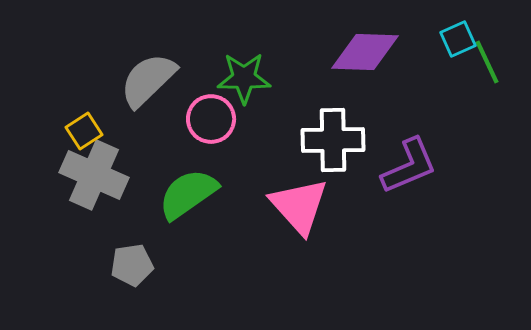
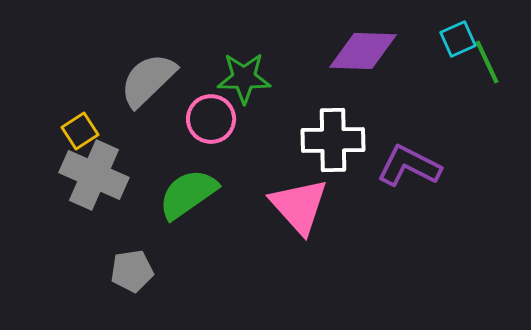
purple diamond: moved 2 px left, 1 px up
yellow square: moved 4 px left
purple L-shape: rotated 130 degrees counterclockwise
gray pentagon: moved 6 px down
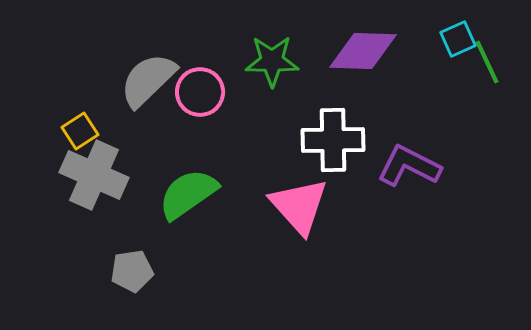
green star: moved 28 px right, 17 px up
pink circle: moved 11 px left, 27 px up
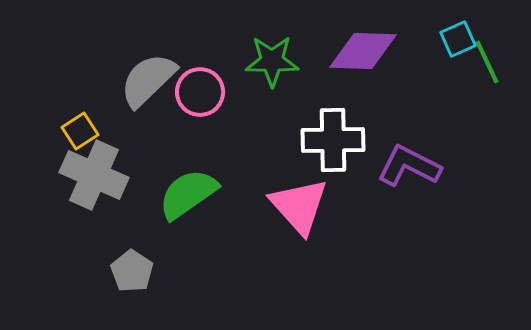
gray pentagon: rotated 30 degrees counterclockwise
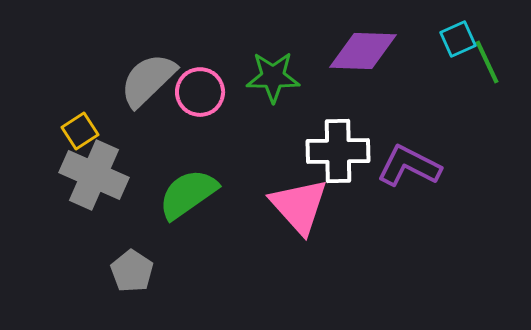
green star: moved 1 px right, 16 px down
white cross: moved 5 px right, 11 px down
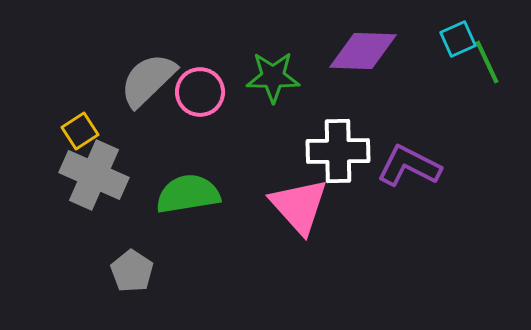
green semicircle: rotated 26 degrees clockwise
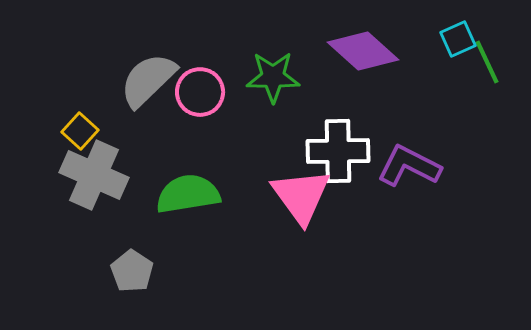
purple diamond: rotated 40 degrees clockwise
yellow square: rotated 15 degrees counterclockwise
pink triangle: moved 2 px right, 10 px up; rotated 6 degrees clockwise
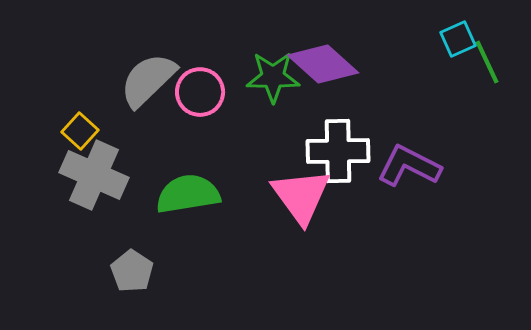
purple diamond: moved 40 px left, 13 px down
